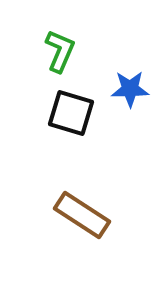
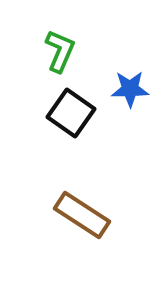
black square: rotated 18 degrees clockwise
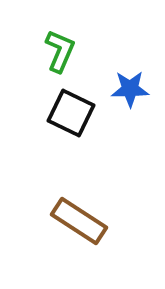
black square: rotated 9 degrees counterclockwise
brown rectangle: moved 3 px left, 6 px down
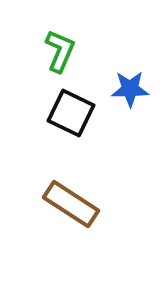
brown rectangle: moved 8 px left, 17 px up
